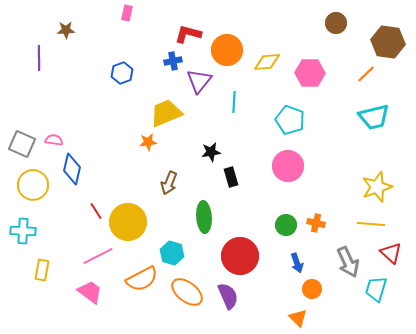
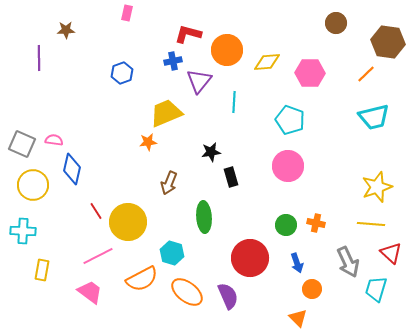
red circle at (240, 256): moved 10 px right, 2 px down
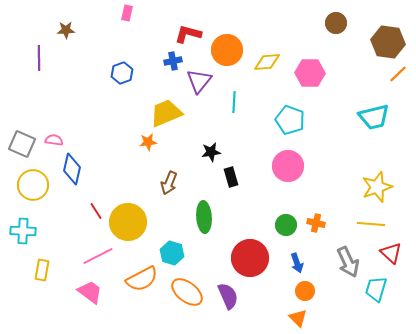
orange line at (366, 74): moved 32 px right
orange circle at (312, 289): moved 7 px left, 2 px down
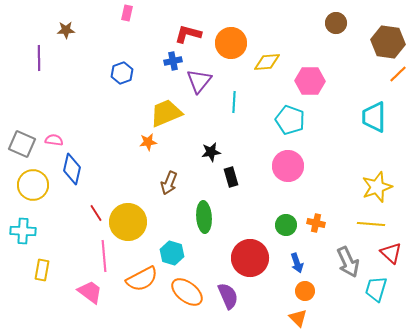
orange circle at (227, 50): moved 4 px right, 7 px up
pink hexagon at (310, 73): moved 8 px down
cyan trapezoid at (374, 117): rotated 104 degrees clockwise
red line at (96, 211): moved 2 px down
pink line at (98, 256): moved 6 px right; rotated 68 degrees counterclockwise
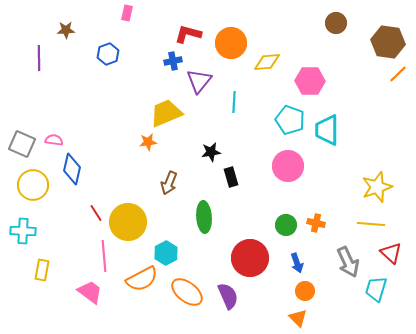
blue hexagon at (122, 73): moved 14 px left, 19 px up
cyan trapezoid at (374, 117): moved 47 px left, 13 px down
cyan hexagon at (172, 253): moved 6 px left; rotated 15 degrees clockwise
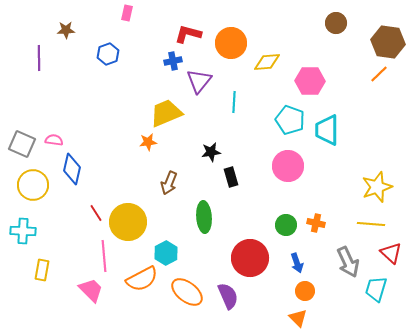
orange line at (398, 74): moved 19 px left
pink trapezoid at (90, 292): moved 1 px right, 2 px up; rotated 8 degrees clockwise
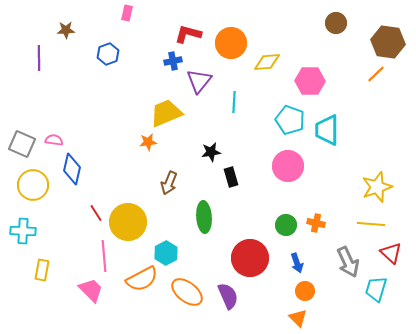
orange line at (379, 74): moved 3 px left
